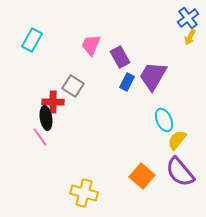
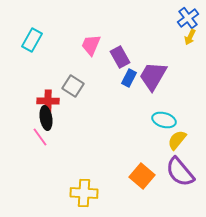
blue rectangle: moved 2 px right, 4 px up
red cross: moved 5 px left, 1 px up
cyan ellipse: rotated 50 degrees counterclockwise
yellow cross: rotated 12 degrees counterclockwise
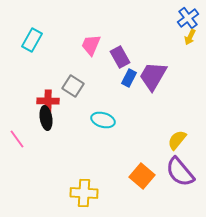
cyan ellipse: moved 61 px left
pink line: moved 23 px left, 2 px down
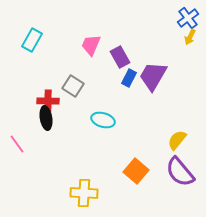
pink line: moved 5 px down
orange square: moved 6 px left, 5 px up
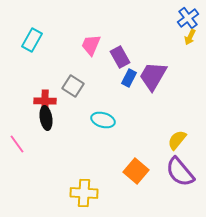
red cross: moved 3 px left
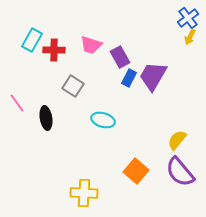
pink trapezoid: rotated 95 degrees counterclockwise
red cross: moved 9 px right, 51 px up
pink line: moved 41 px up
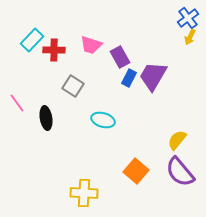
cyan rectangle: rotated 15 degrees clockwise
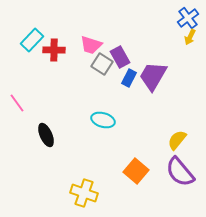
gray square: moved 29 px right, 22 px up
black ellipse: moved 17 px down; rotated 15 degrees counterclockwise
yellow cross: rotated 16 degrees clockwise
